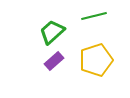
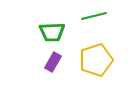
green trapezoid: rotated 140 degrees counterclockwise
purple rectangle: moved 1 px left, 1 px down; rotated 18 degrees counterclockwise
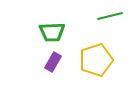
green line: moved 16 px right
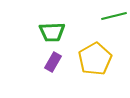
green line: moved 4 px right
yellow pentagon: moved 1 px left, 1 px up; rotated 12 degrees counterclockwise
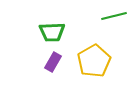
yellow pentagon: moved 1 px left, 2 px down
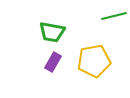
green trapezoid: rotated 12 degrees clockwise
yellow pentagon: rotated 20 degrees clockwise
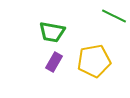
green line: rotated 40 degrees clockwise
purple rectangle: moved 1 px right
